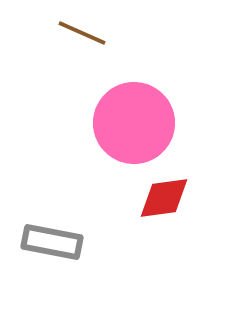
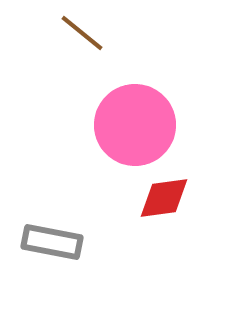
brown line: rotated 15 degrees clockwise
pink circle: moved 1 px right, 2 px down
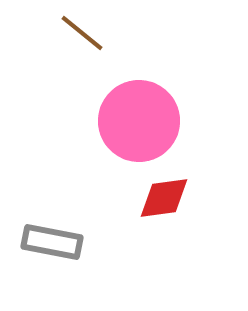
pink circle: moved 4 px right, 4 px up
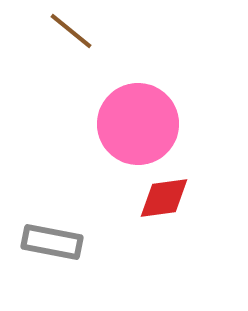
brown line: moved 11 px left, 2 px up
pink circle: moved 1 px left, 3 px down
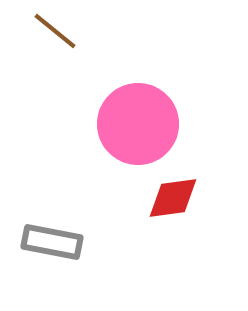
brown line: moved 16 px left
red diamond: moved 9 px right
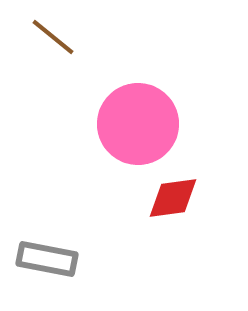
brown line: moved 2 px left, 6 px down
gray rectangle: moved 5 px left, 17 px down
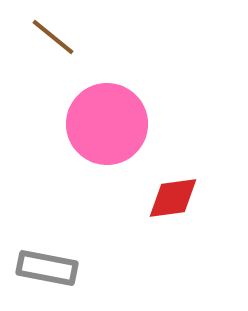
pink circle: moved 31 px left
gray rectangle: moved 9 px down
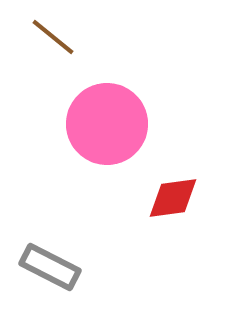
gray rectangle: moved 3 px right, 1 px up; rotated 16 degrees clockwise
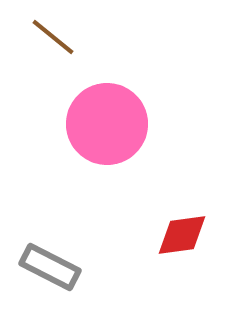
red diamond: moved 9 px right, 37 px down
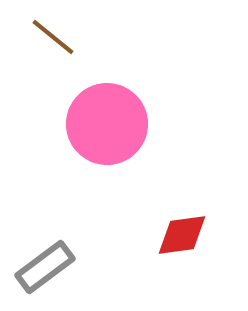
gray rectangle: moved 5 px left; rotated 64 degrees counterclockwise
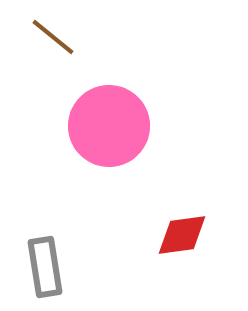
pink circle: moved 2 px right, 2 px down
gray rectangle: rotated 62 degrees counterclockwise
